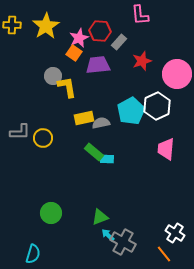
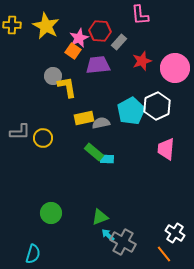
yellow star: rotated 12 degrees counterclockwise
orange square: moved 1 px left, 2 px up
pink circle: moved 2 px left, 6 px up
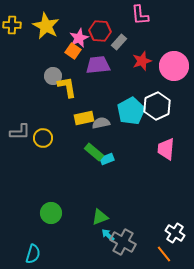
pink circle: moved 1 px left, 2 px up
cyan rectangle: rotated 24 degrees counterclockwise
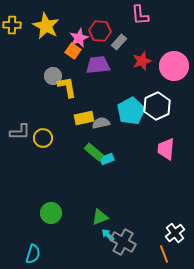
white cross: rotated 18 degrees clockwise
orange line: rotated 18 degrees clockwise
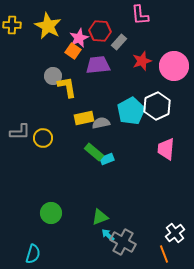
yellow star: moved 2 px right
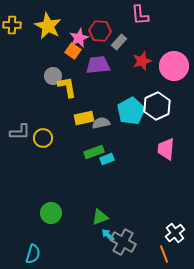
green rectangle: rotated 60 degrees counterclockwise
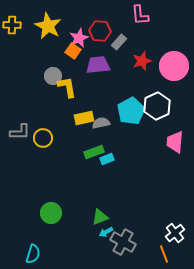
pink trapezoid: moved 9 px right, 7 px up
cyan arrow: moved 2 px left, 3 px up; rotated 72 degrees counterclockwise
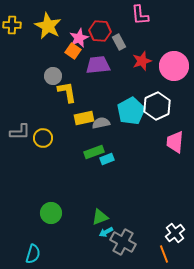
gray rectangle: rotated 70 degrees counterclockwise
yellow L-shape: moved 5 px down
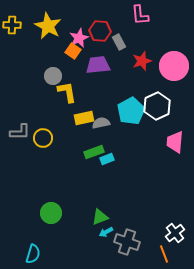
gray cross: moved 4 px right; rotated 10 degrees counterclockwise
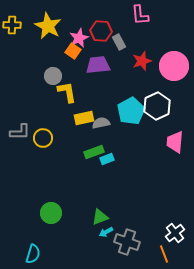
red hexagon: moved 1 px right
